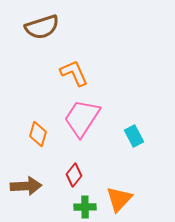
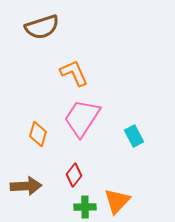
orange triangle: moved 2 px left, 2 px down
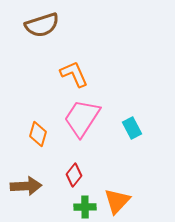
brown semicircle: moved 2 px up
orange L-shape: moved 1 px down
cyan rectangle: moved 2 px left, 8 px up
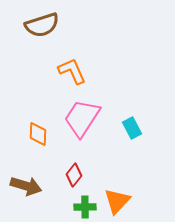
orange L-shape: moved 2 px left, 3 px up
orange diamond: rotated 15 degrees counterclockwise
brown arrow: rotated 20 degrees clockwise
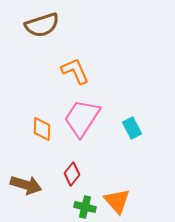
orange L-shape: moved 3 px right
orange diamond: moved 4 px right, 5 px up
red diamond: moved 2 px left, 1 px up
brown arrow: moved 1 px up
orange triangle: rotated 24 degrees counterclockwise
green cross: rotated 15 degrees clockwise
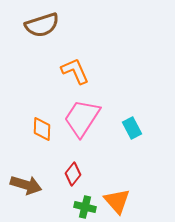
red diamond: moved 1 px right
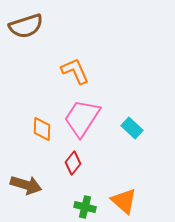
brown semicircle: moved 16 px left, 1 px down
cyan rectangle: rotated 20 degrees counterclockwise
red diamond: moved 11 px up
orange triangle: moved 7 px right; rotated 8 degrees counterclockwise
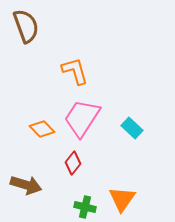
brown semicircle: rotated 92 degrees counterclockwise
orange L-shape: rotated 8 degrees clockwise
orange diamond: rotated 45 degrees counterclockwise
orange triangle: moved 2 px left, 2 px up; rotated 24 degrees clockwise
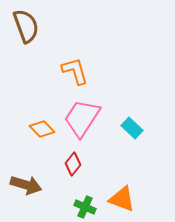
red diamond: moved 1 px down
orange triangle: rotated 44 degrees counterclockwise
green cross: rotated 10 degrees clockwise
